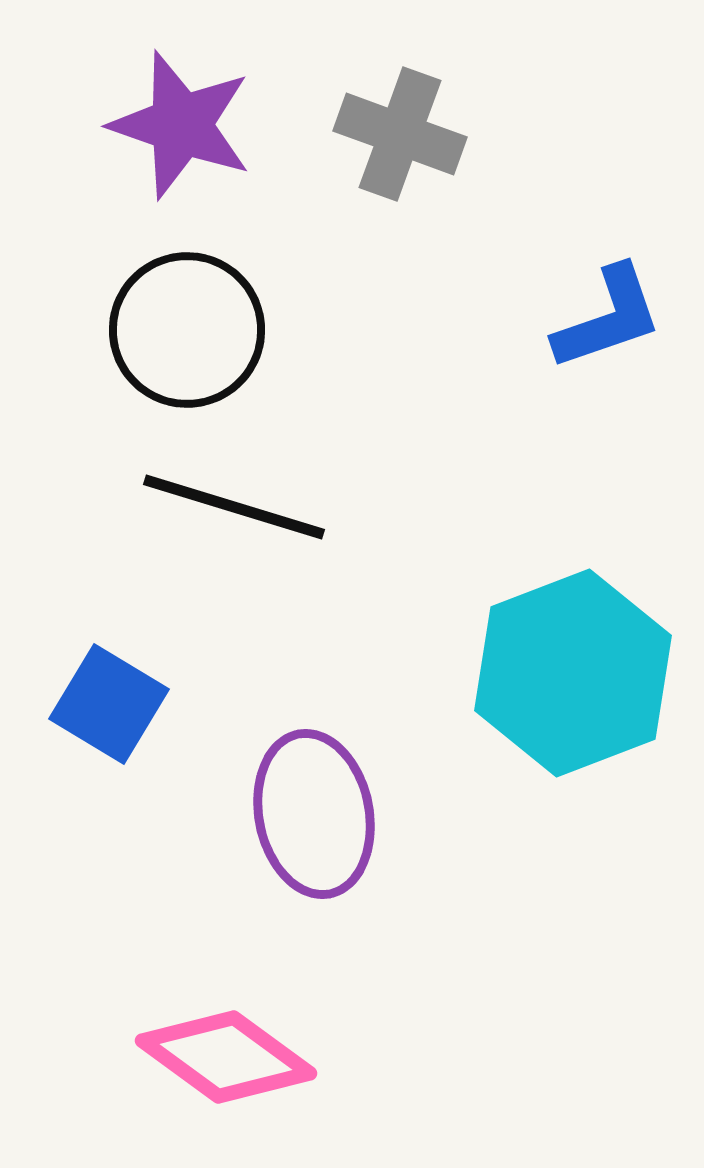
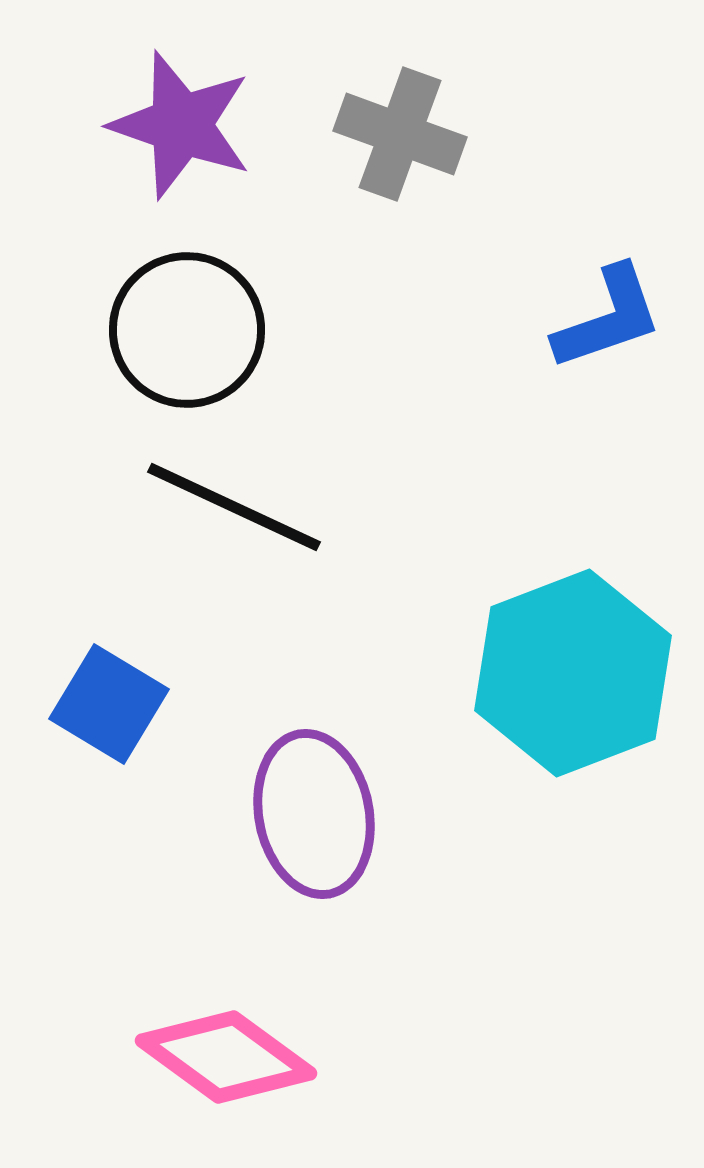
black line: rotated 8 degrees clockwise
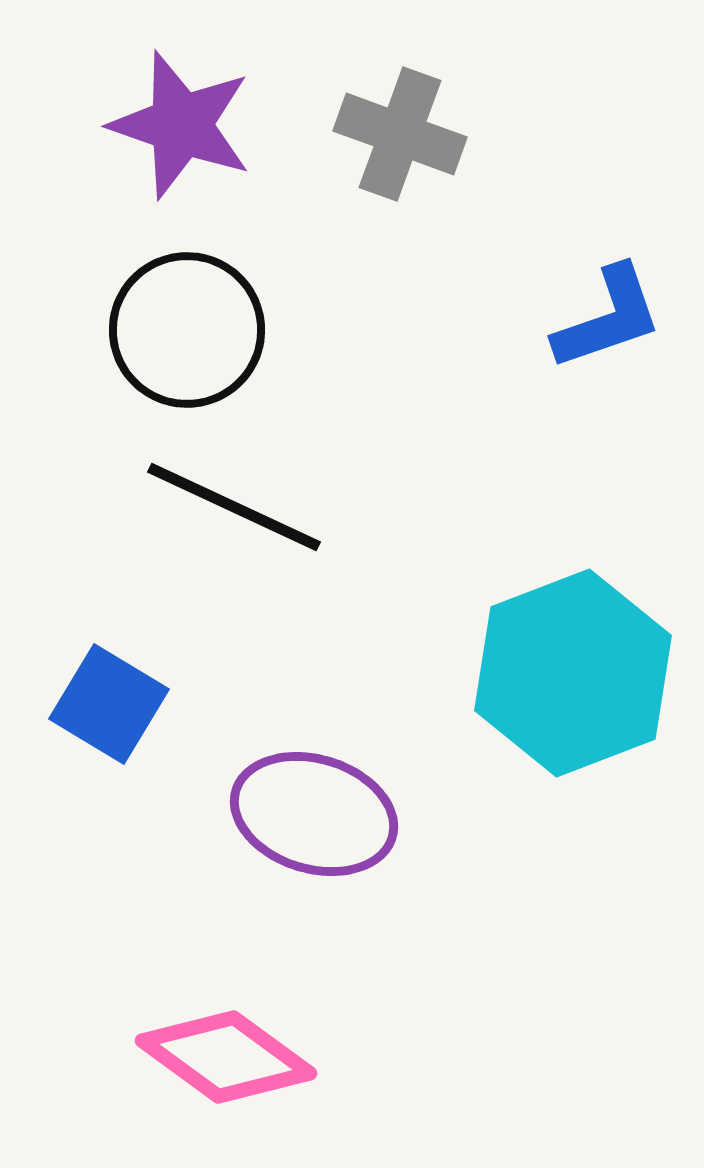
purple ellipse: rotated 62 degrees counterclockwise
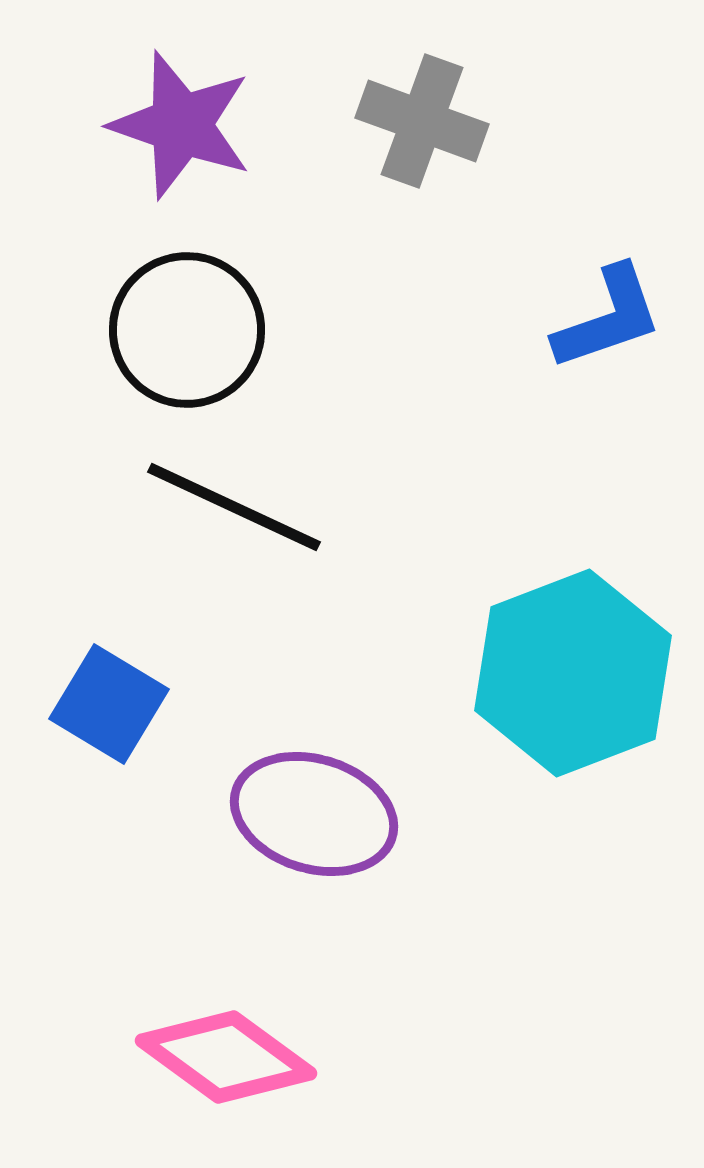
gray cross: moved 22 px right, 13 px up
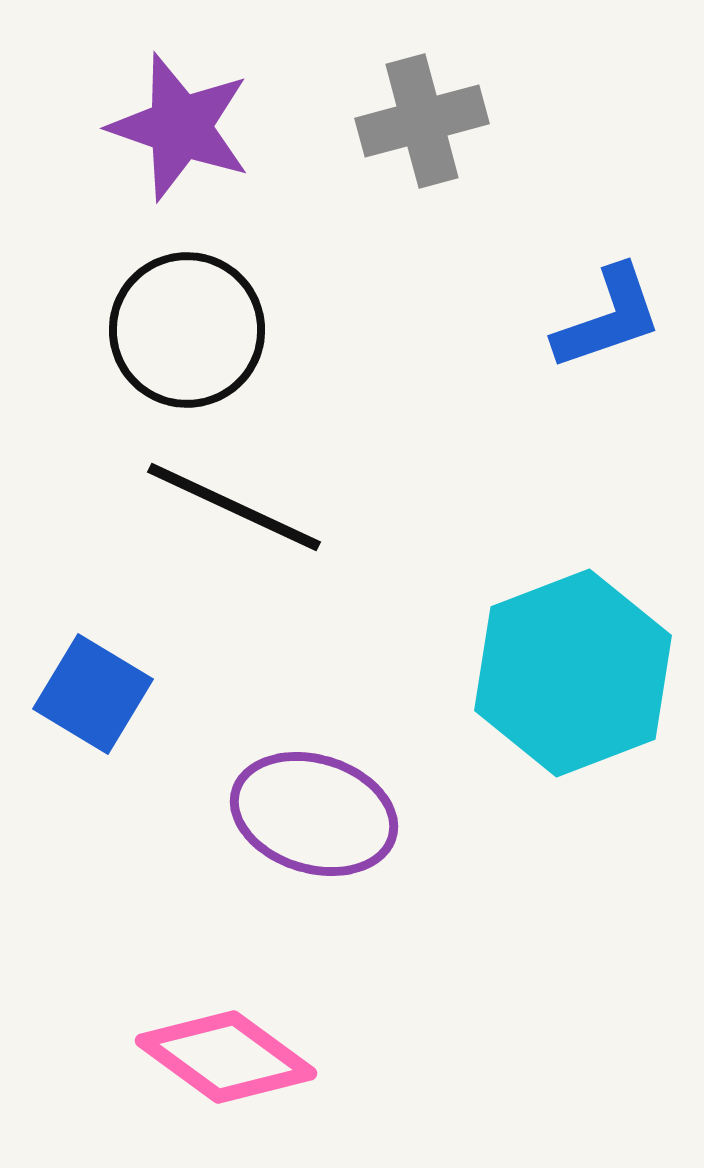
gray cross: rotated 35 degrees counterclockwise
purple star: moved 1 px left, 2 px down
blue square: moved 16 px left, 10 px up
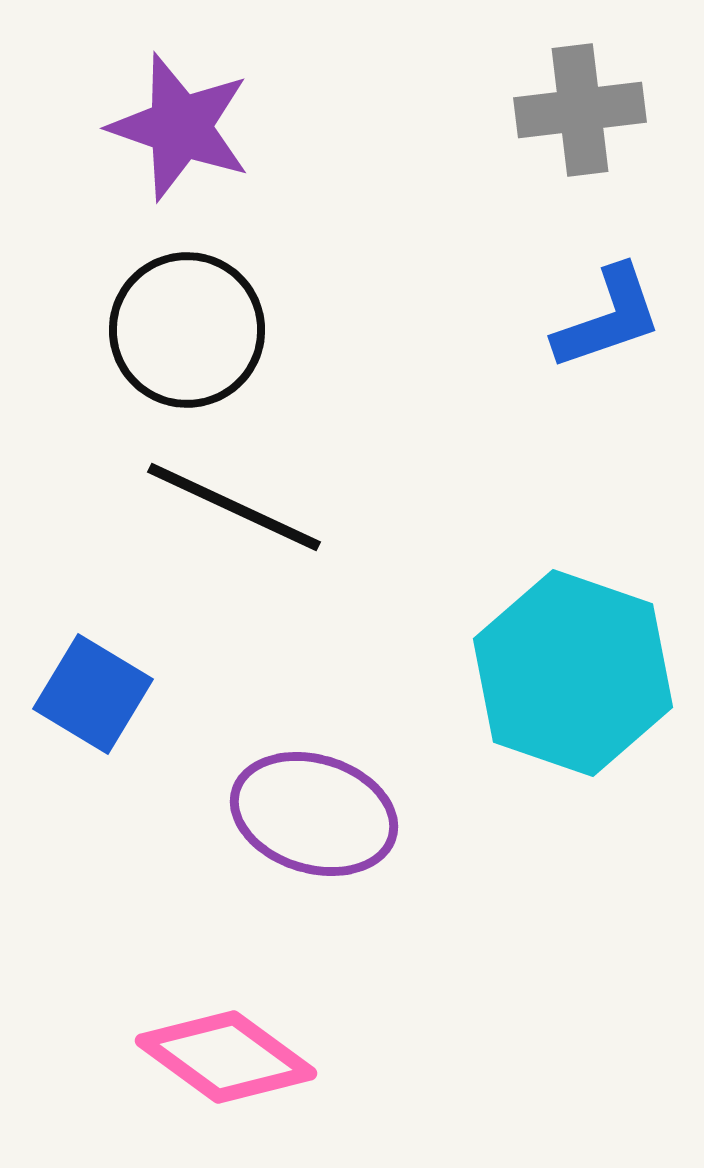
gray cross: moved 158 px right, 11 px up; rotated 8 degrees clockwise
cyan hexagon: rotated 20 degrees counterclockwise
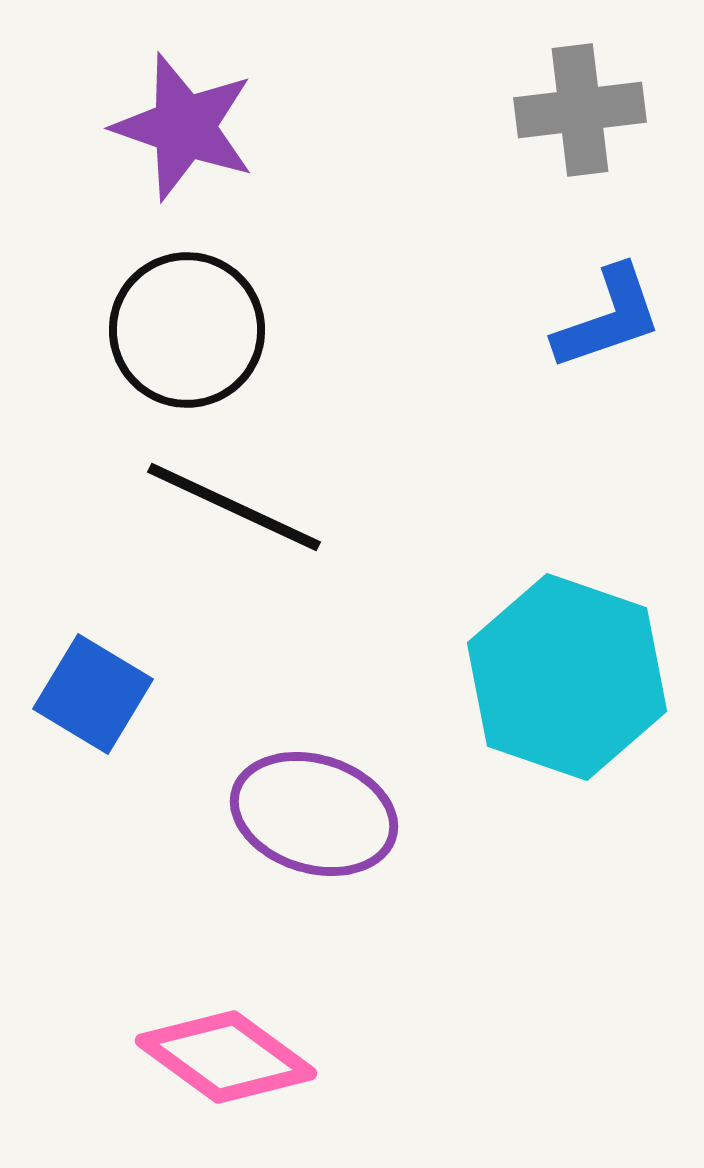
purple star: moved 4 px right
cyan hexagon: moved 6 px left, 4 px down
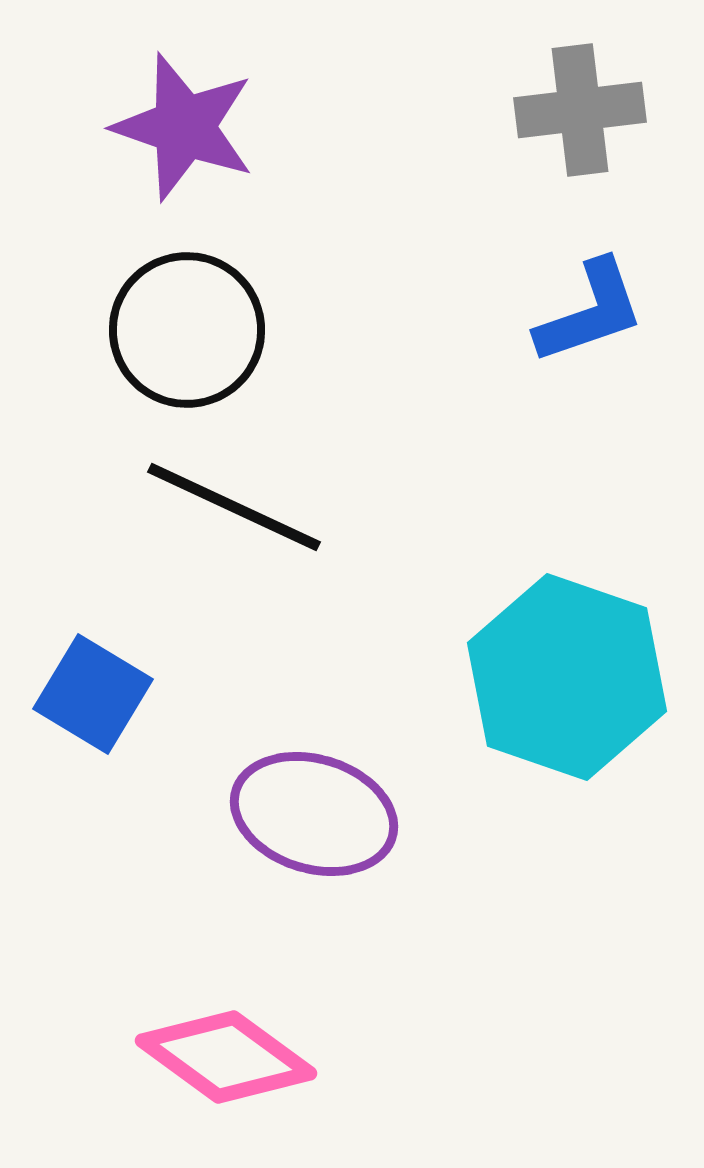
blue L-shape: moved 18 px left, 6 px up
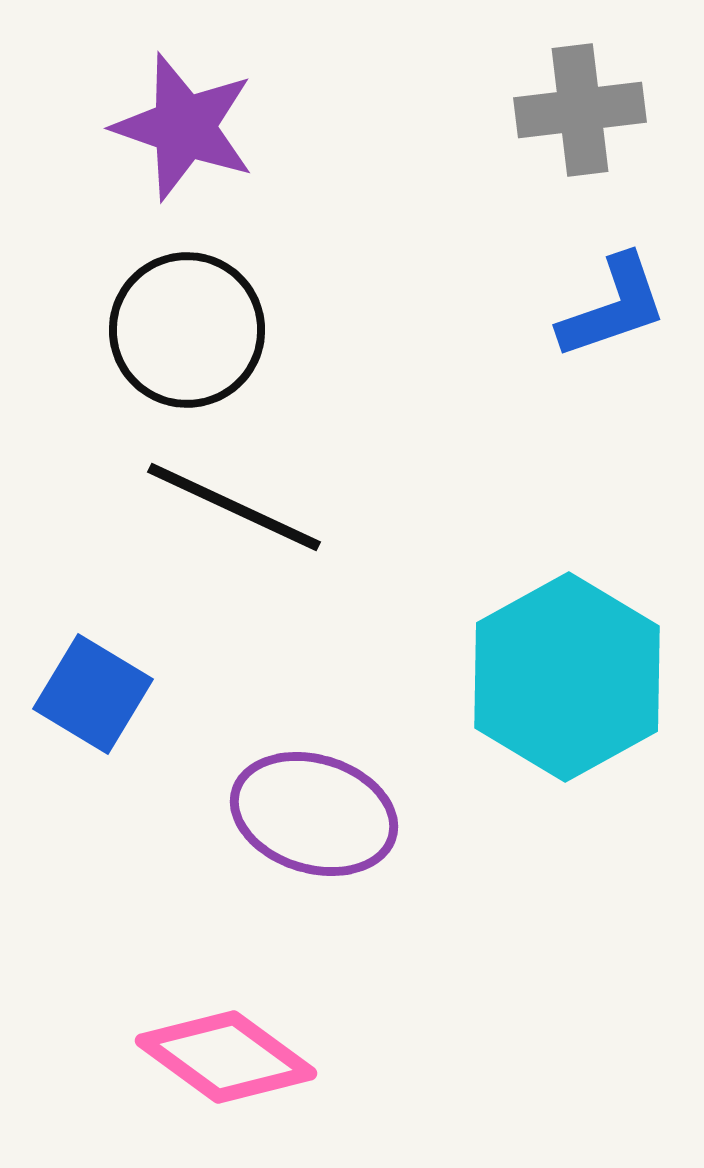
blue L-shape: moved 23 px right, 5 px up
cyan hexagon: rotated 12 degrees clockwise
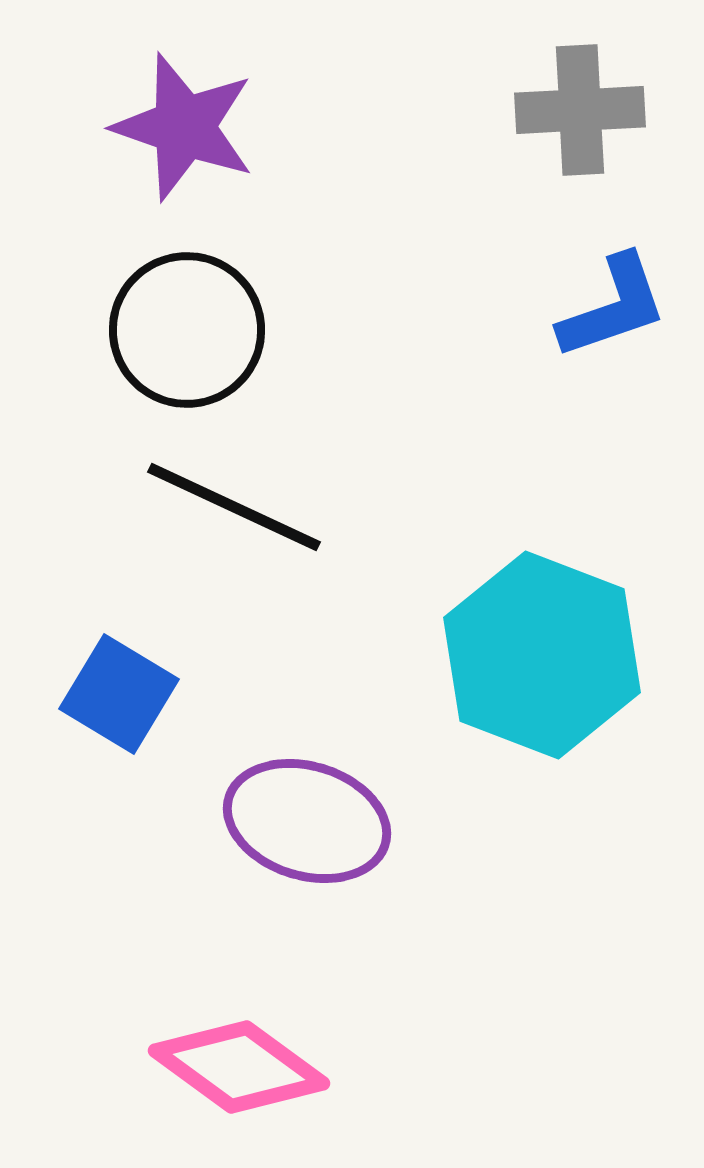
gray cross: rotated 4 degrees clockwise
cyan hexagon: moved 25 px left, 22 px up; rotated 10 degrees counterclockwise
blue square: moved 26 px right
purple ellipse: moved 7 px left, 7 px down
pink diamond: moved 13 px right, 10 px down
